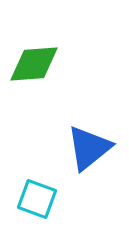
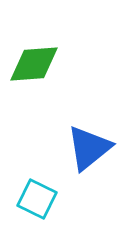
cyan square: rotated 6 degrees clockwise
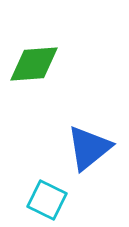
cyan square: moved 10 px right, 1 px down
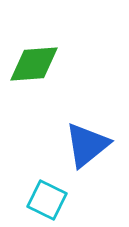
blue triangle: moved 2 px left, 3 px up
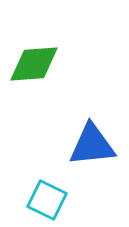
blue triangle: moved 5 px right; rotated 33 degrees clockwise
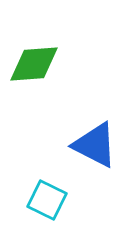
blue triangle: moved 3 px right; rotated 33 degrees clockwise
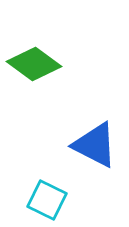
green diamond: rotated 40 degrees clockwise
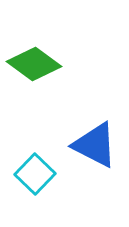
cyan square: moved 12 px left, 26 px up; rotated 18 degrees clockwise
